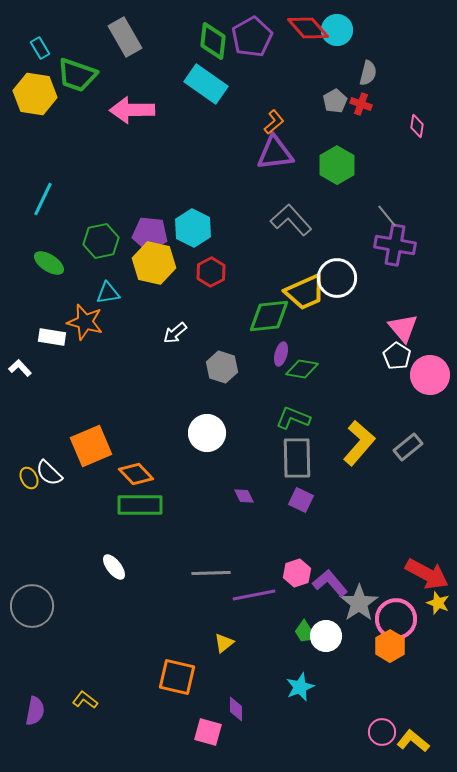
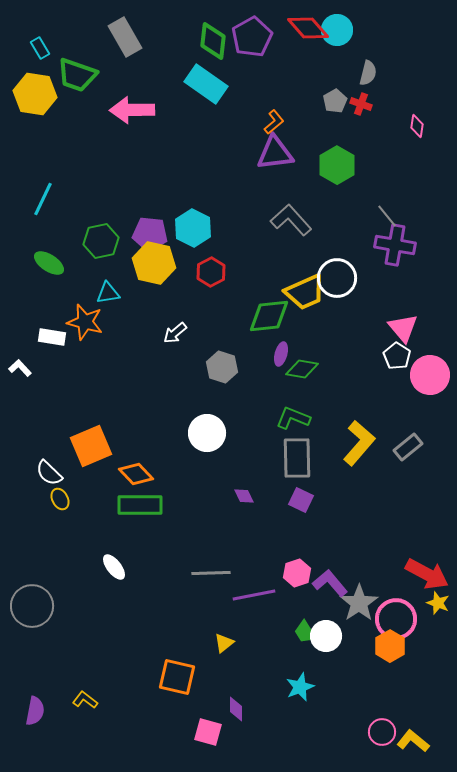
yellow ellipse at (29, 478): moved 31 px right, 21 px down
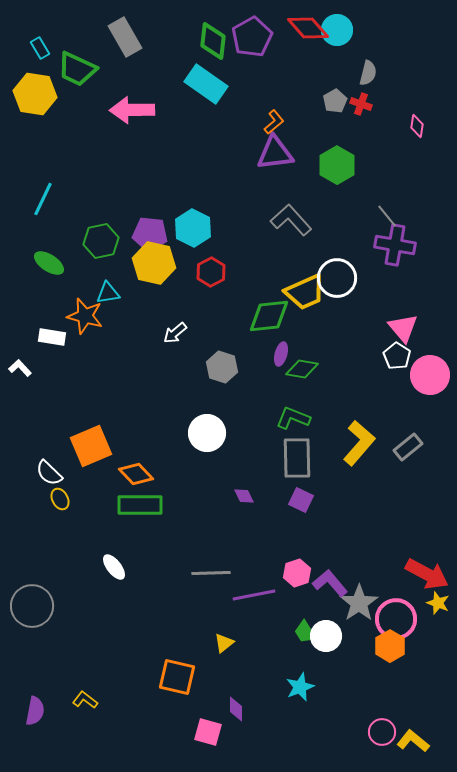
green trapezoid at (77, 75): moved 6 px up; rotated 6 degrees clockwise
orange star at (85, 322): moved 6 px up
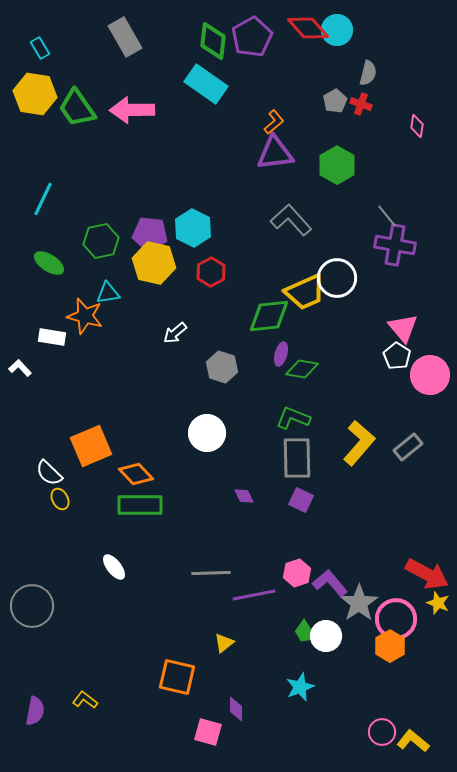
green trapezoid at (77, 69): moved 39 px down; rotated 30 degrees clockwise
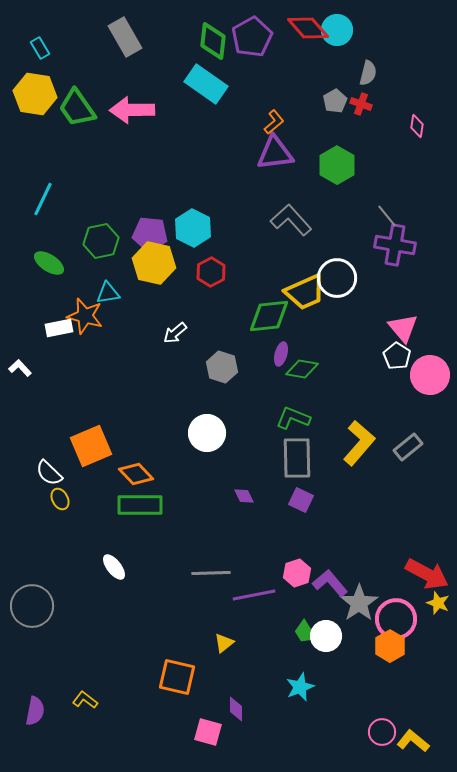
white rectangle at (52, 337): moved 7 px right, 9 px up; rotated 20 degrees counterclockwise
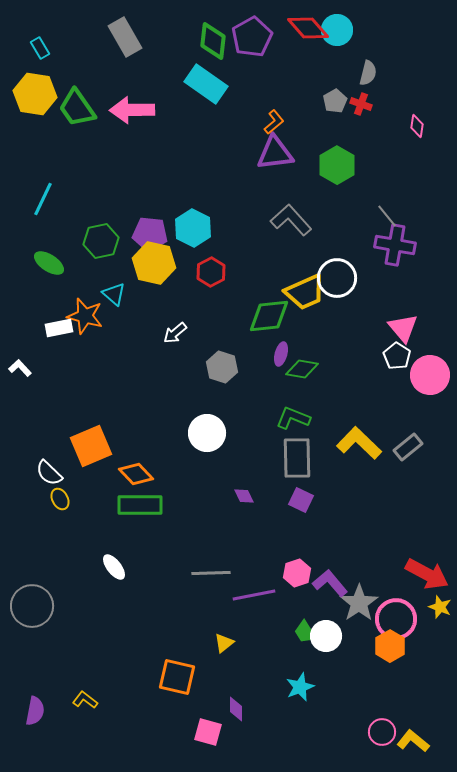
cyan triangle at (108, 293): moved 6 px right, 1 px down; rotated 50 degrees clockwise
yellow L-shape at (359, 443): rotated 87 degrees counterclockwise
yellow star at (438, 603): moved 2 px right, 4 px down
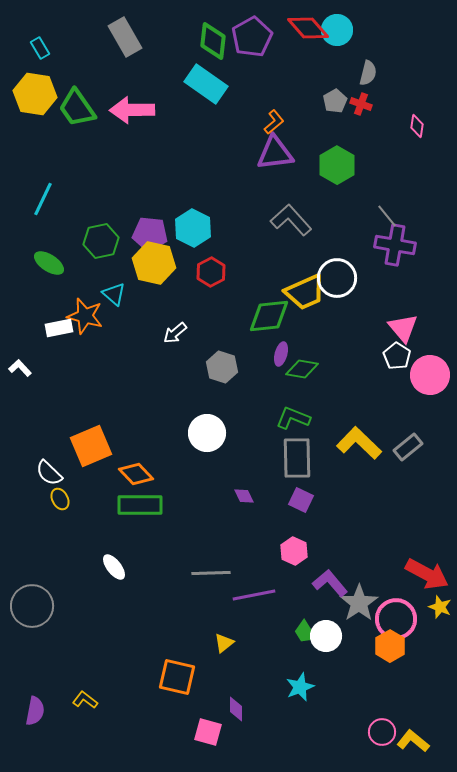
pink hexagon at (297, 573): moved 3 px left, 22 px up; rotated 16 degrees counterclockwise
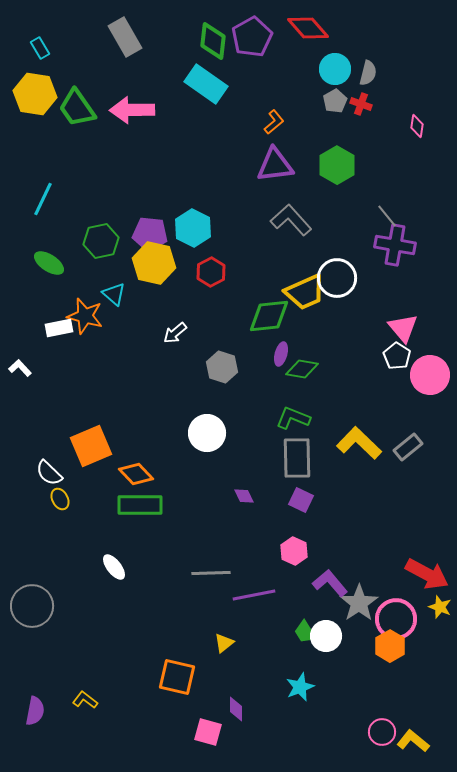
cyan circle at (337, 30): moved 2 px left, 39 px down
purple triangle at (275, 153): moved 12 px down
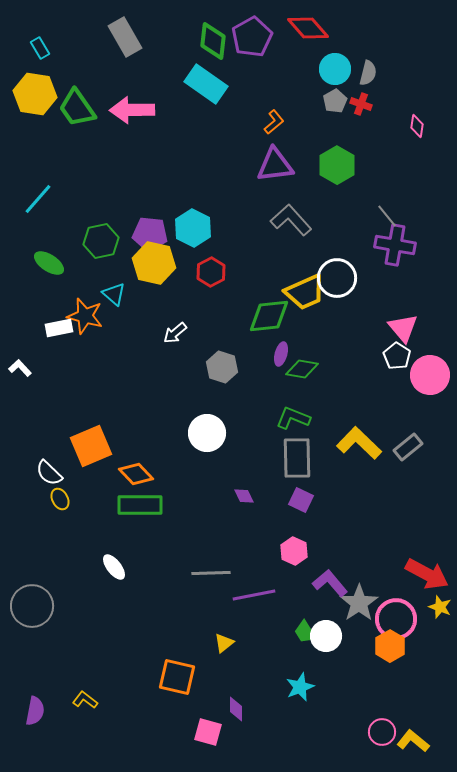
cyan line at (43, 199): moved 5 px left; rotated 16 degrees clockwise
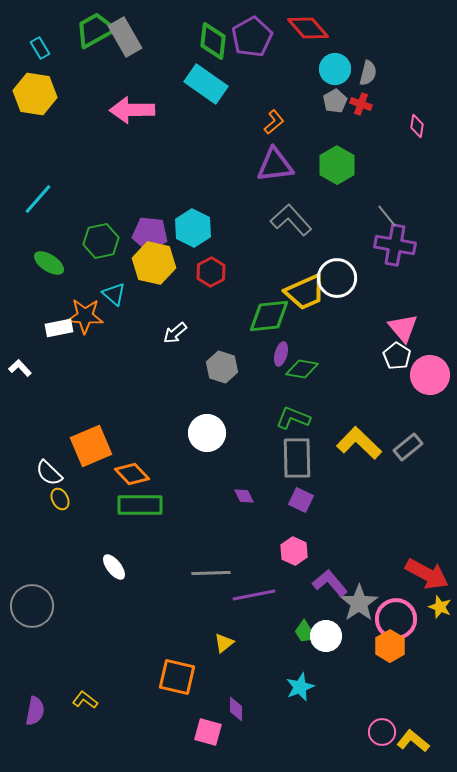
green trapezoid at (77, 108): moved 18 px right, 78 px up; rotated 96 degrees clockwise
orange star at (85, 316): rotated 12 degrees counterclockwise
orange diamond at (136, 474): moved 4 px left
